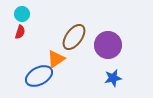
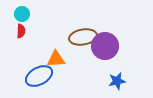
red semicircle: moved 1 px right, 1 px up; rotated 16 degrees counterclockwise
brown ellipse: moved 9 px right; rotated 44 degrees clockwise
purple circle: moved 3 px left, 1 px down
orange triangle: rotated 30 degrees clockwise
blue star: moved 4 px right, 3 px down
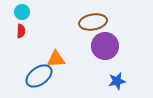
cyan circle: moved 2 px up
brown ellipse: moved 10 px right, 15 px up
blue ellipse: rotated 8 degrees counterclockwise
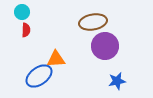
red semicircle: moved 5 px right, 1 px up
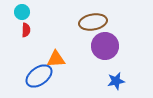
blue star: moved 1 px left
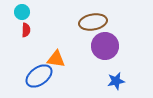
orange triangle: rotated 12 degrees clockwise
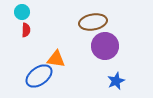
blue star: rotated 12 degrees counterclockwise
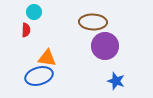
cyan circle: moved 12 px right
brown ellipse: rotated 12 degrees clockwise
orange triangle: moved 9 px left, 1 px up
blue ellipse: rotated 20 degrees clockwise
blue star: rotated 30 degrees counterclockwise
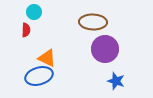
purple circle: moved 3 px down
orange triangle: rotated 18 degrees clockwise
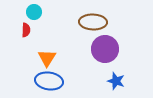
orange triangle: rotated 36 degrees clockwise
blue ellipse: moved 10 px right, 5 px down; rotated 24 degrees clockwise
